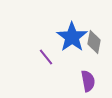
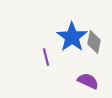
purple line: rotated 24 degrees clockwise
purple semicircle: rotated 55 degrees counterclockwise
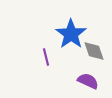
blue star: moved 1 px left, 3 px up
gray diamond: moved 9 px down; rotated 30 degrees counterclockwise
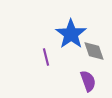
purple semicircle: rotated 45 degrees clockwise
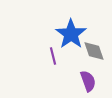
purple line: moved 7 px right, 1 px up
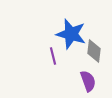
blue star: rotated 20 degrees counterclockwise
gray diamond: rotated 25 degrees clockwise
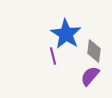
blue star: moved 5 px left; rotated 16 degrees clockwise
purple semicircle: moved 2 px right, 5 px up; rotated 120 degrees counterclockwise
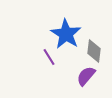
purple line: moved 4 px left, 1 px down; rotated 18 degrees counterclockwise
purple semicircle: moved 4 px left
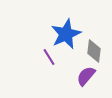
blue star: rotated 16 degrees clockwise
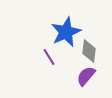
blue star: moved 2 px up
gray diamond: moved 5 px left
